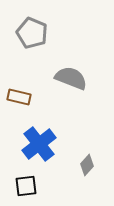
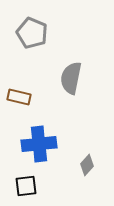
gray semicircle: rotated 100 degrees counterclockwise
blue cross: rotated 32 degrees clockwise
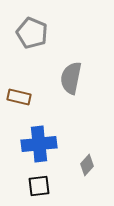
black square: moved 13 px right
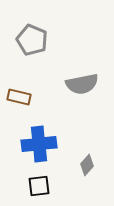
gray pentagon: moved 7 px down
gray semicircle: moved 11 px right, 6 px down; rotated 112 degrees counterclockwise
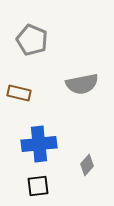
brown rectangle: moved 4 px up
black square: moved 1 px left
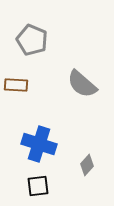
gray semicircle: rotated 52 degrees clockwise
brown rectangle: moved 3 px left, 8 px up; rotated 10 degrees counterclockwise
blue cross: rotated 24 degrees clockwise
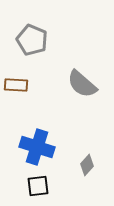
blue cross: moved 2 px left, 3 px down
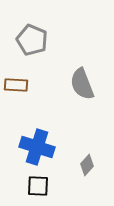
gray semicircle: rotated 28 degrees clockwise
black square: rotated 10 degrees clockwise
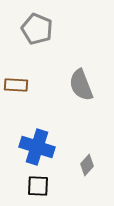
gray pentagon: moved 5 px right, 11 px up
gray semicircle: moved 1 px left, 1 px down
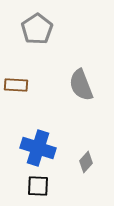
gray pentagon: rotated 16 degrees clockwise
blue cross: moved 1 px right, 1 px down
gray diamond: moved 1 px left, 3 px up
